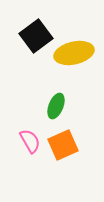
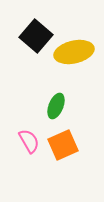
black square: rotated 12 degrees counterclockwise
yellow ellipse: moved 1 px up
pink semicircle: moved 1 px left
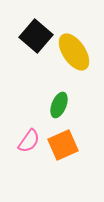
yellow ellipse: rotated 69 degrees clockwise
green ellipse: moved 3 px right, 1 px up
pink semicircle: rotated 65 degrees clockwise
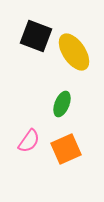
black square: rotated 20 degrees counterclockwise
green ellipse: moved 3 px right, 1 px up
orange square: moved 3 px right, 4 px down
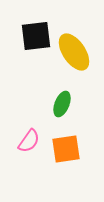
black square: rotated 28 degrees counterclockwise
orange square: rotated 16 degrees clockwise
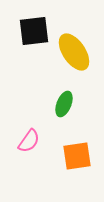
black square: moved 2 px left, 5 px up
green ellipse: moved 2 px right
orange square: moved 11 px right, 7 px down
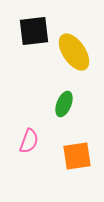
pink semicircle: rotated 15 degrees counterclockwise
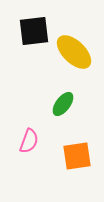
yellow ellipse: rotated 12 degrees counterclockwise
green ellipse: moved 1 px left; rotated 15 degrees clockwise
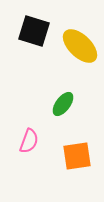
black square: rotated 24 degrees clockwise
yellow ellipse: moved 6 px right, 6 px up
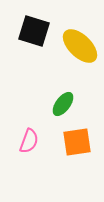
orange square: moved 14 px up
